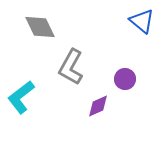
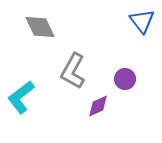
blue triangle: rotated 12 degrees clockwise
gray L-shape: moved 2 px right, 4 px down
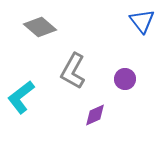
gray diamond: rotated 24 degrees counterclockwise
purple diamond: moved 3 px left, 9 px down
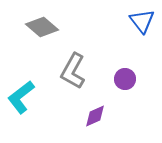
gray diamond: moved 2 px right
purple diamond: moved 1 px down
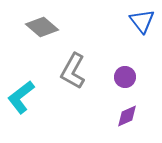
purple circle: moved 2 px up
purple diamond: moved 32 px right
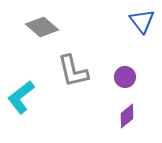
gray L-shape: rotated 42 degrees counterclockwise
purple diamond: rotated 15 degrees counterclockwise
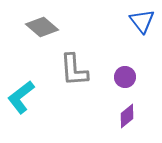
gray L-shape: moved 1 px right, 1 px up; rotated 9 degrees clockwise
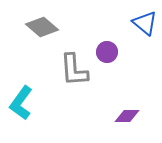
blue triangle: moved 3 px right, 2 px down; rotated 12 degrees counterclockwise
purple circle: moved 18 px left, 25 px up
cyan L-shape: moved 6 px down; rotated 16 degrees counterclockwise
purple diamond: rotated 40 degrees clockwise
